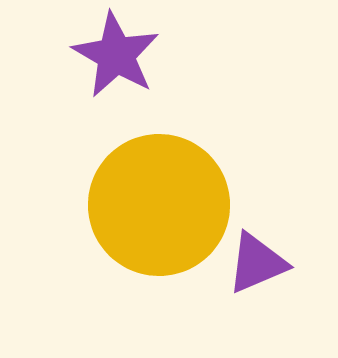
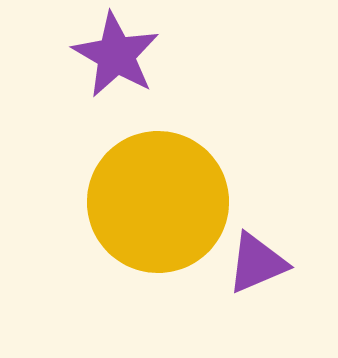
yellow circle: moved 1 px left, 3 px up
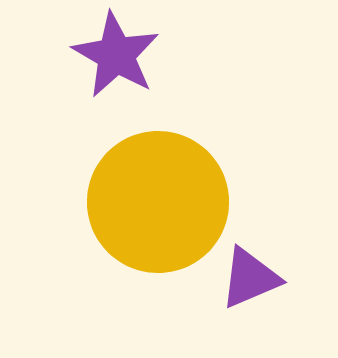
purple triangle: moved 7 px left, 15 px down
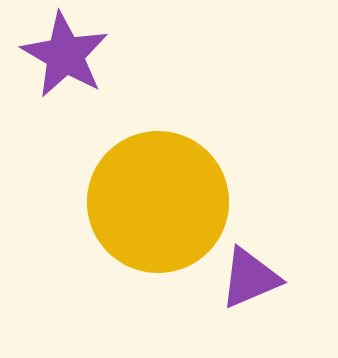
purple star: moved 51 px left
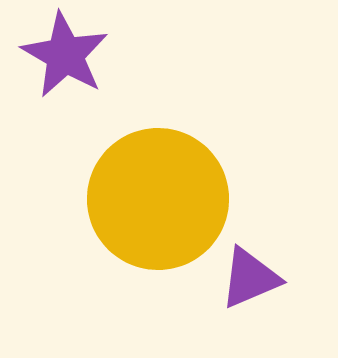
yellow circle: moved 3 px up
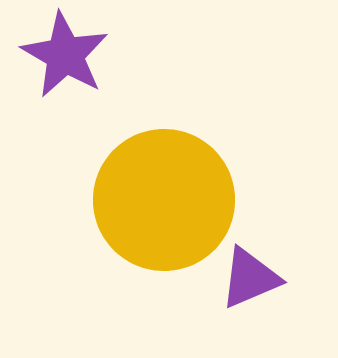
yellow circle: moved 6 px right, 1 px down
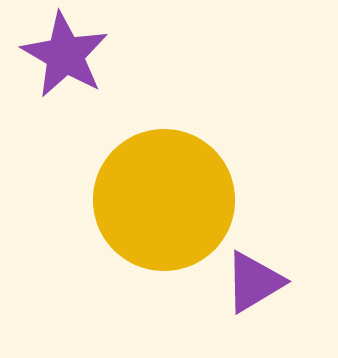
purple triangle: moved 4 px right, 4 px down; rotated 8 degrees counterclockwise
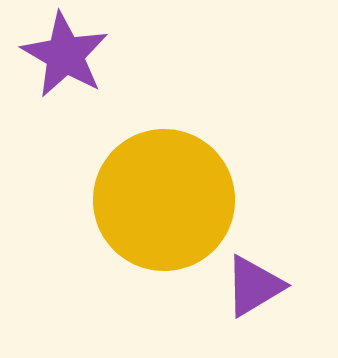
purple triangle: moved 4 px down
